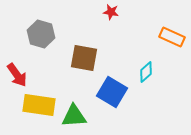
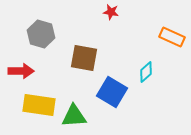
red arrow: moved 4 px right, 4 px up; rotated 55 degrees counterclockwise
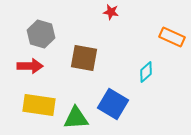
red arrow: moved 9 px right, 5 px up
blue square: moved 1 px right, 12 px down
green triangle: moved 2 px right, 2 px down
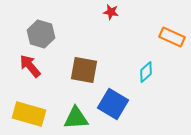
brown square: moved 12 px down
red arrow: rotated 130 degrees counterclockwise
yellow rectangle: moved 10 px left, 9 px down; rotated 8 degrees clockwise
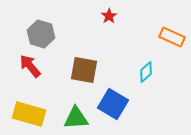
red star: moved 2 px left, 4 px down; rotated 28 degrees clockwise
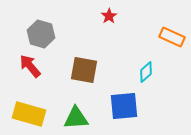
blue square: moved 11 px right, 2 px down; rotated 36 degrees counterclockwise
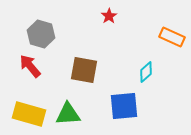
green triangle: moved 8 px left, 4 px up
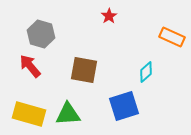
blue square: rotated 12 degrees counterclockwise
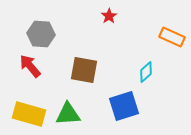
gray hexagon: rotated 12 degrees counterclockwise
